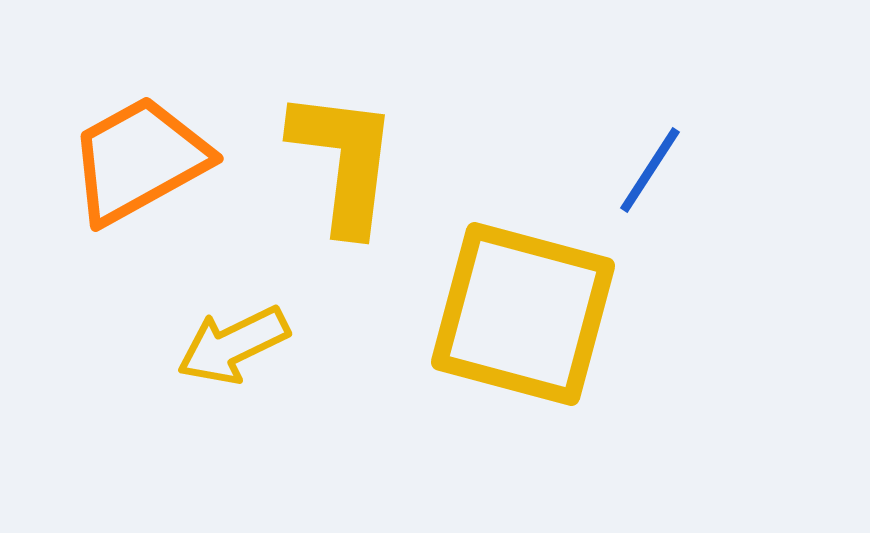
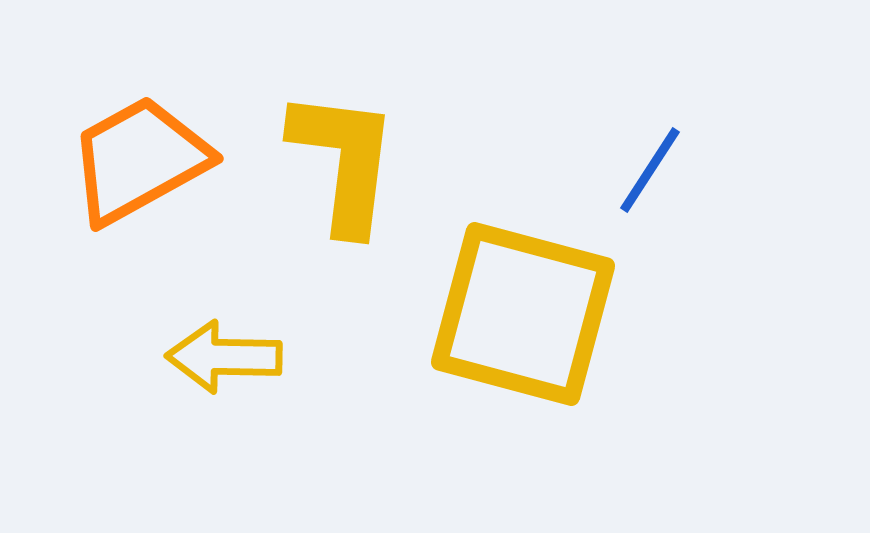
yellow arrow: moved 9 px left, 12 px down; rotated 27 degrees clockwise
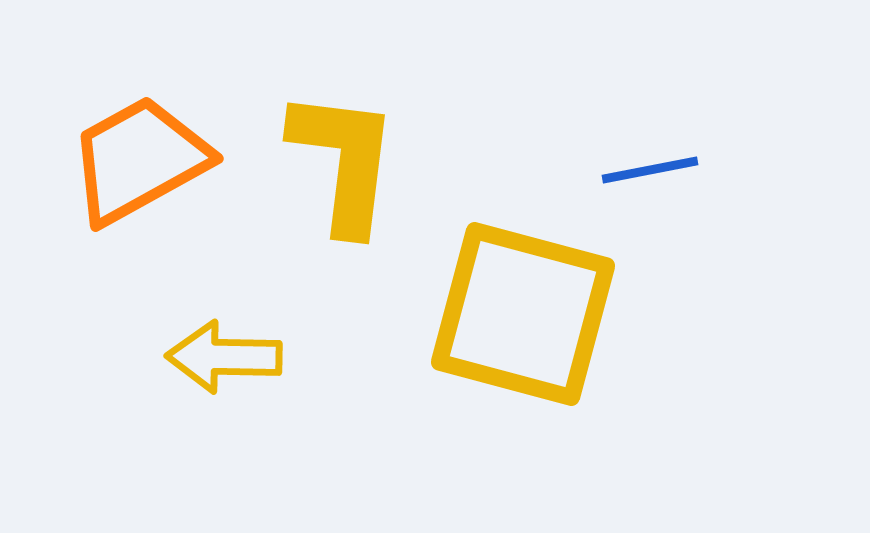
blue line: rotated 46 degrees clockwise
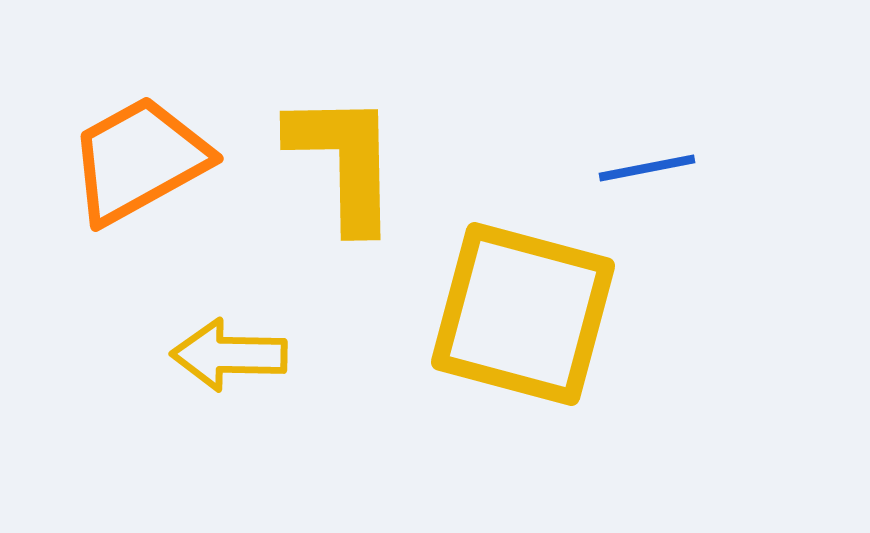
yellow L-shape: rotated 8 degrees counterclockwise
blue line: moved 3 px left, 2 px up
yellow arrow: moved 5 px right, 2 px up
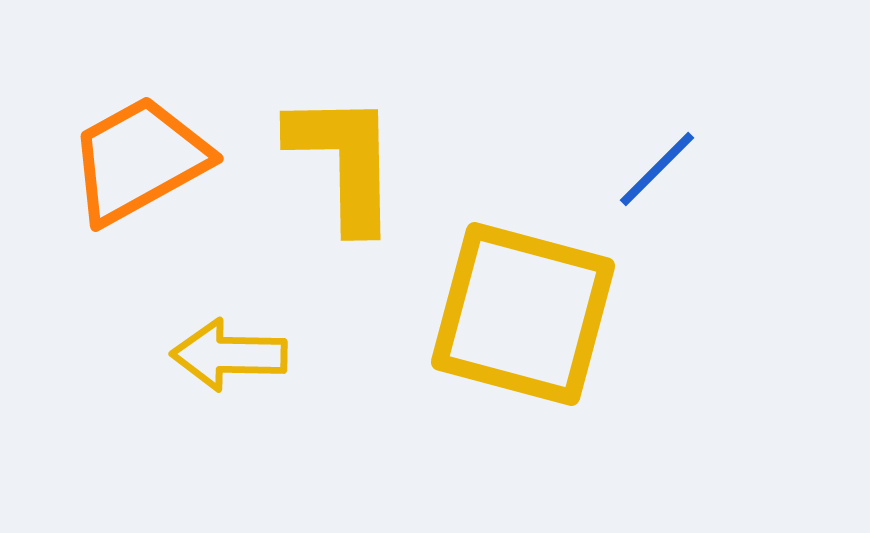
blue line: moved 10 px right, 1 px down; rotated 34 degrees counterclockwise
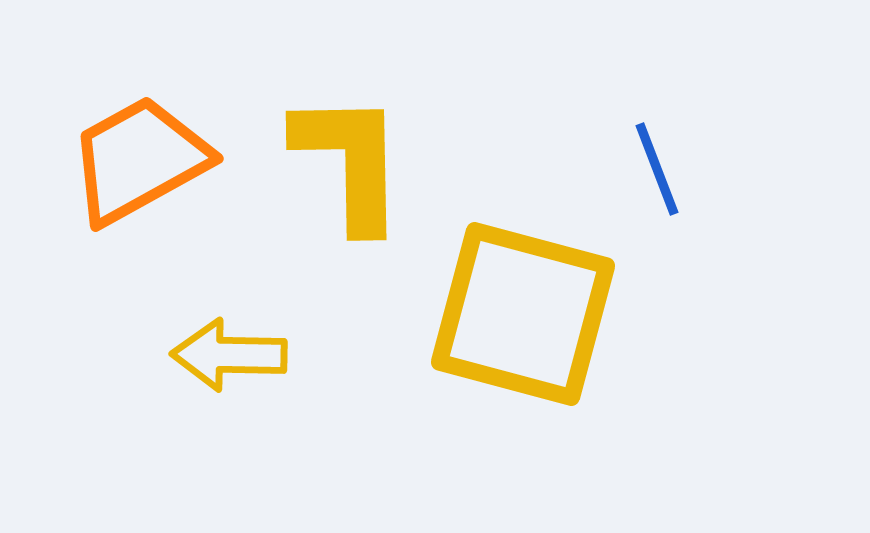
yellow L-shape: moved 6 px right
blue line: rotated 66 degrees counterclockwise
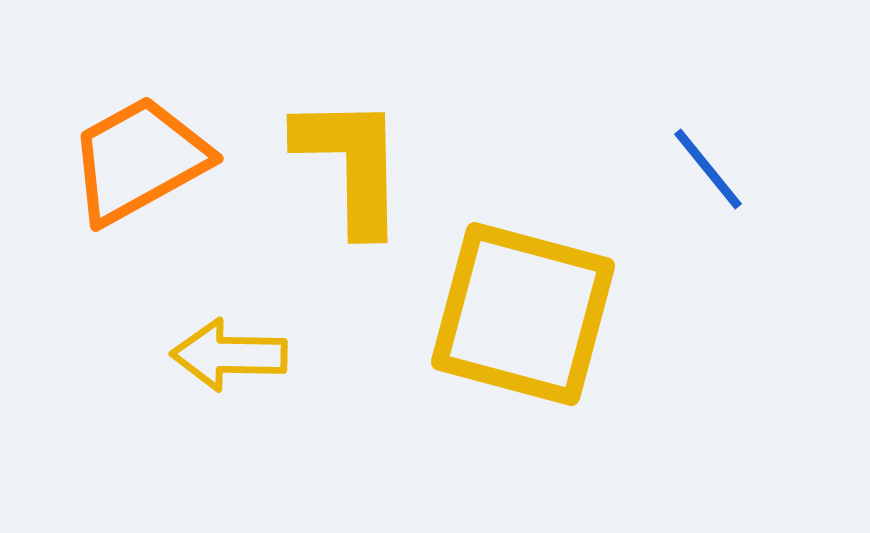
yellow L-shape: moved 1 px right, 3 px down
blue line: moved 51 px right; rotated 18 degrees counterclockwise
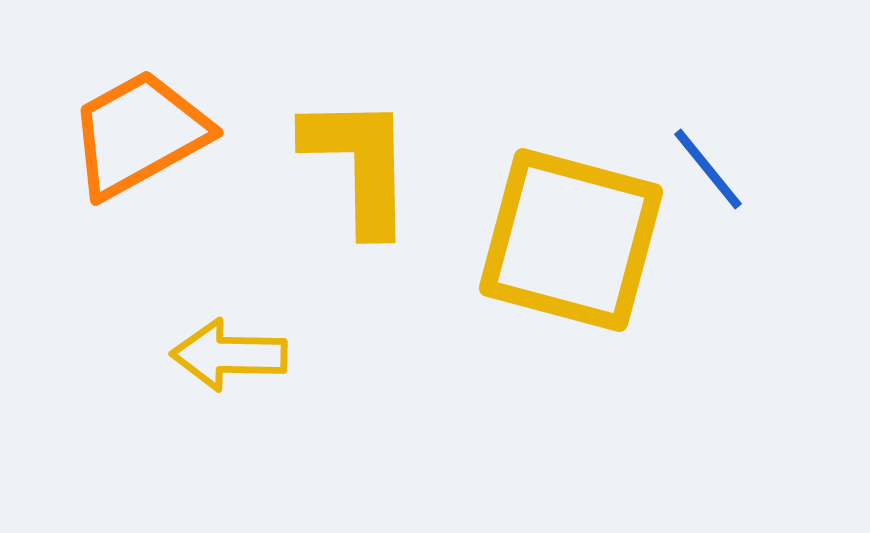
orange trapezoid: moved 26 px up
yellow L-shape: moved 8 px right
yellow square: moved 48 px right, 74 px up
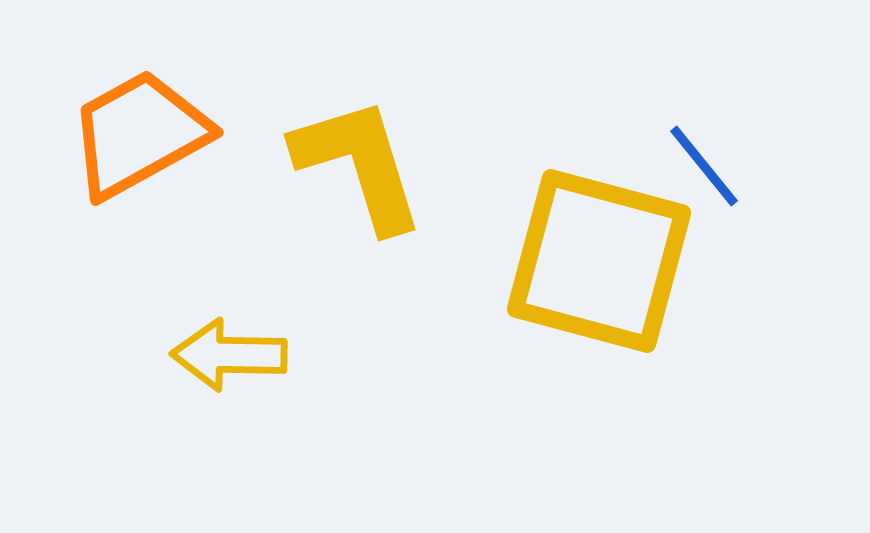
yellow L-shape: rotated 16 degrees counterclockwise
blue line: moved 4 px left, 3 px up
yellow square: moved 28 px right, 21 px down
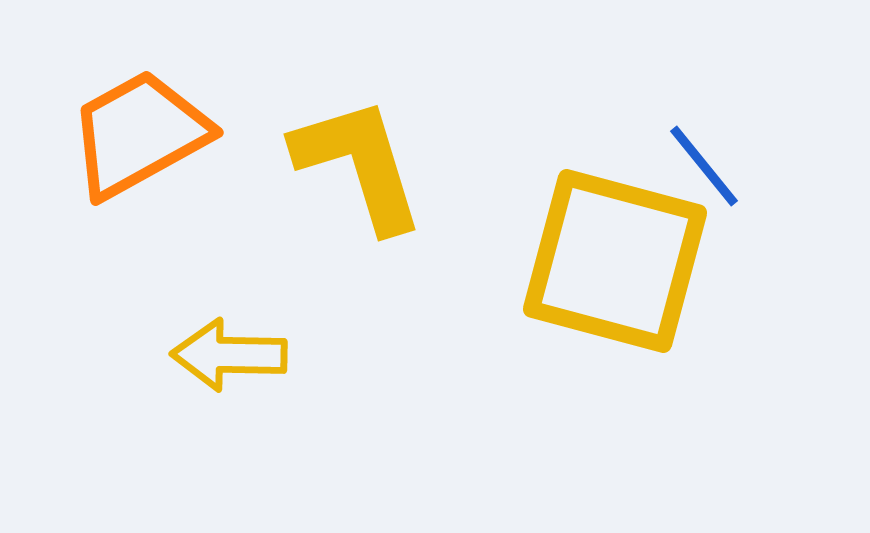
yellow square: moved 16 px right
